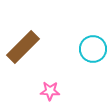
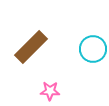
brown rectangle: moved 8 px right
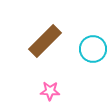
brown rectangle: moved 14 px right, 6 px up
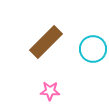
brown rectangle: moved 1 px right, 1 px down
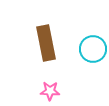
brown rectangle: moved 1 px down; rotated 56 degrees counterclockwise
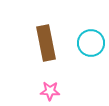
cyan circle: moved 2 px left, 6 px up
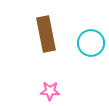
brown rectangle: moved 9 px up
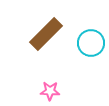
brown rectangle: rotated 56 degrees clockwise
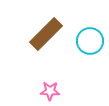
cyan circle: moved 1 px left, 2 px up
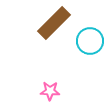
brown rectangle: moved 8 px right, 11 px up
